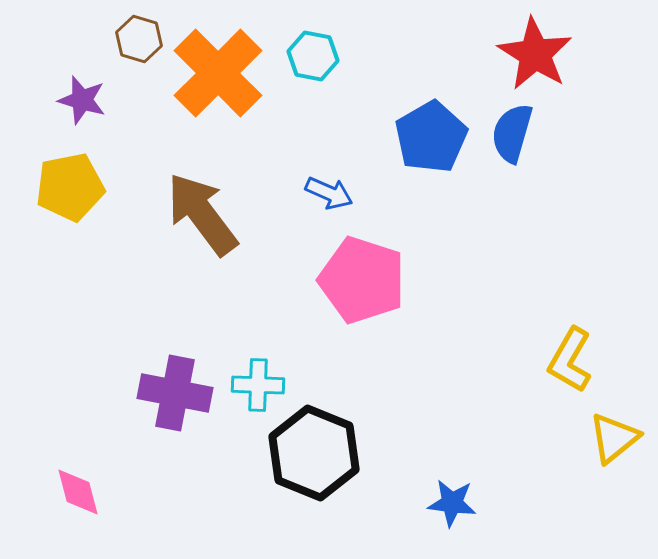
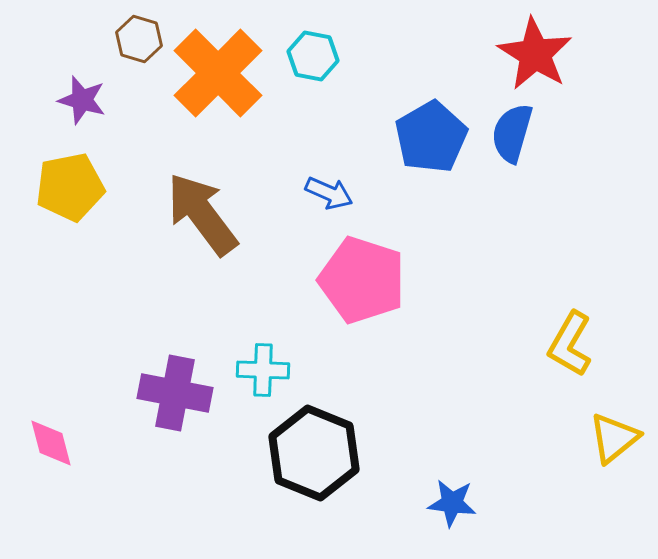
yellow L-shape: moved 16 px up
cyan cross: moved 5 px right, 15 px up
pink diamond: moved 27 px left, 49 px up
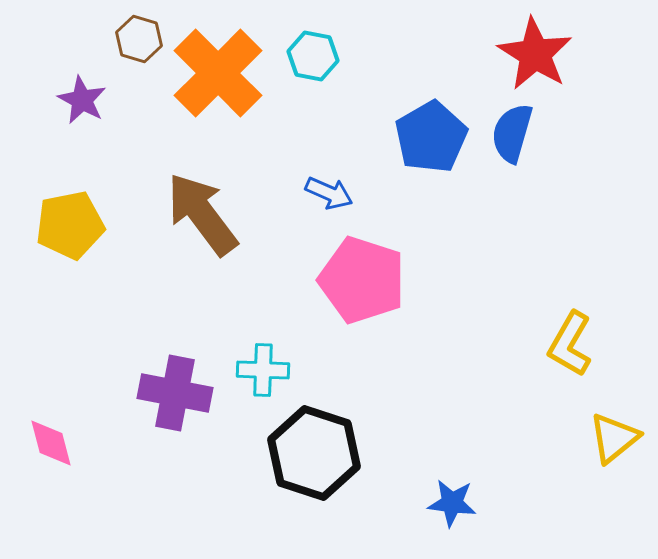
purple star: rotated 12 degrees clockwise
yellow pentagon: moved 38 px down
black hexagon: rotated 4 degrees counterclockwise
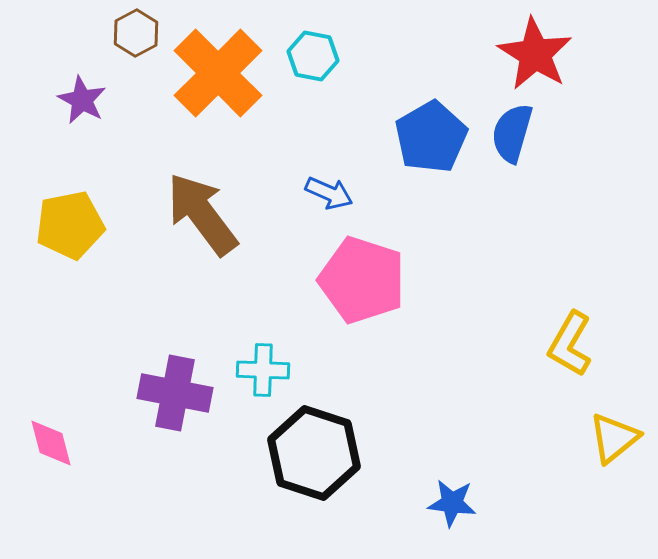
brown hexagon: moved 3 px left, 6 px up; rotated 15 degrees clockwise
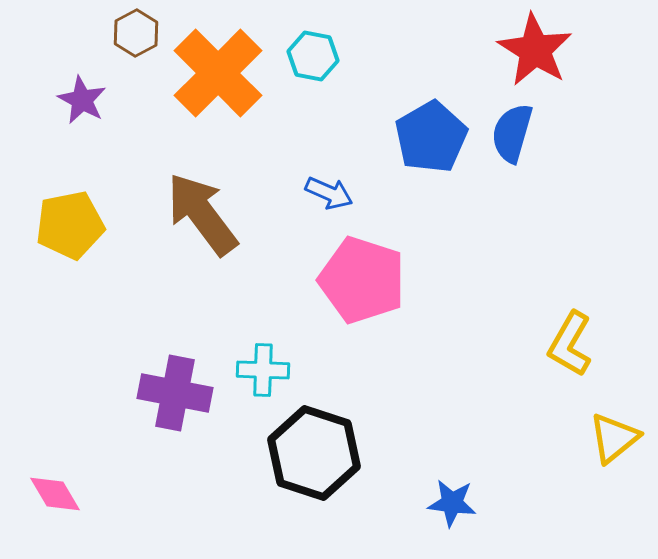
red star: moved 4 px up
pink diamond: moved 4 px right, 51 px down; rotated 16 degrees counterclockwise
